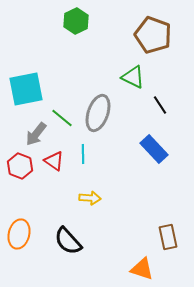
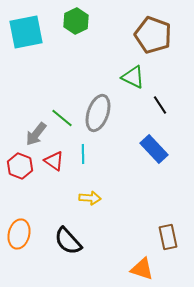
cyan square: moved 57 px up
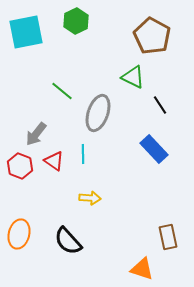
brown pentagon: moved 1 px left, 1 px down; rotated 9 degrees clockwise
green line: moved 27 px up
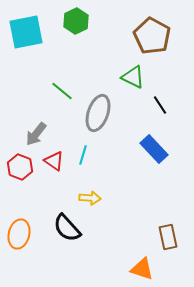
cyan line: moved 1 px down; rotated 18 degrees clockwise
red hexagon: moved 1 px down
black semicircle: moved 1 px left, 13 px up
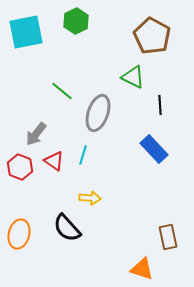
black line: rotated 30 degrees clockwise
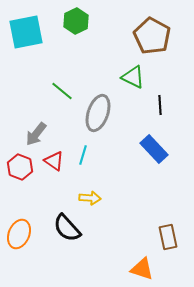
orange ellipse: rotated 8 degrees clockwise
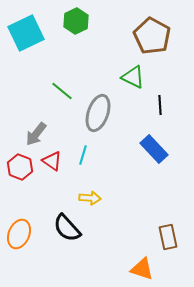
cyan square: moved 1 px down; rotated 15 degrees counterclockwise
red triangle: moved 2 px left
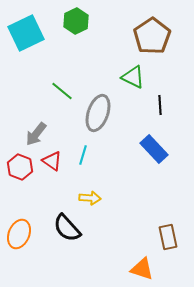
brown pentagon: rotated 9 degrees clockwise
